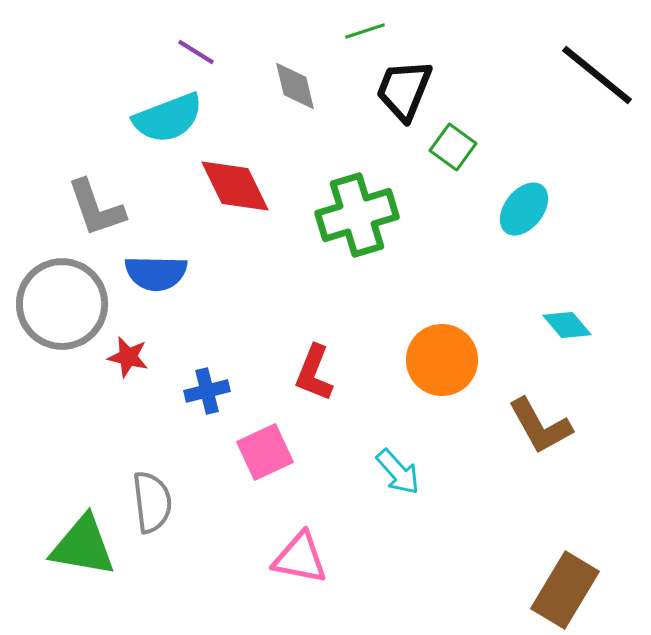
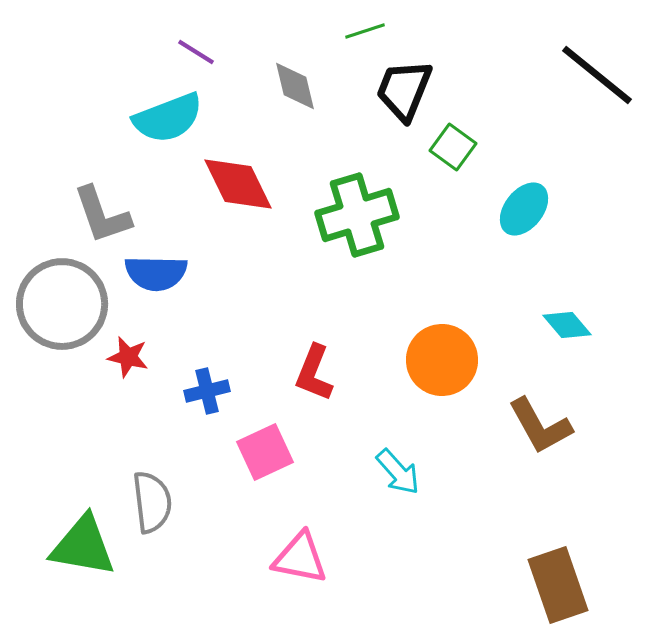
red diamond: moved 3 px right, 2 px up
gray L-shape: moved 6 px right, 7 px down
brown rectangle: moved 7 px left, 5 px up; rotated 50 degrees counterclockwise
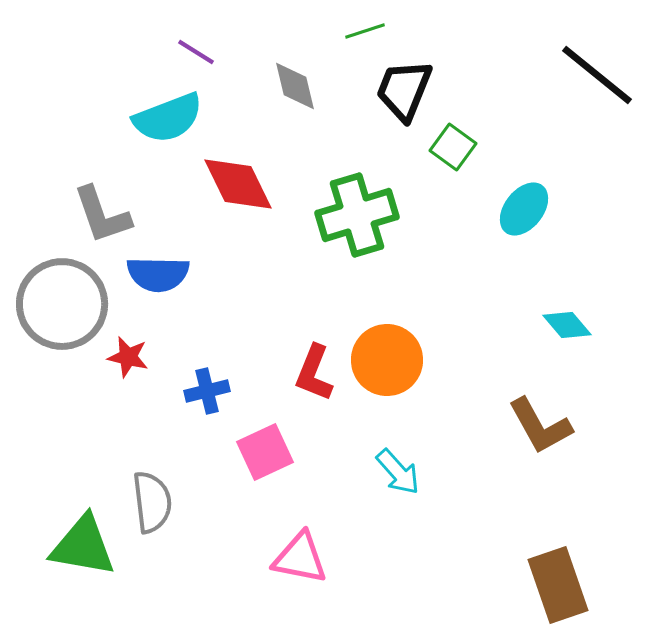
blue semicircle: moved 2 px right, 1 px down
orange circle: moved 55 px left
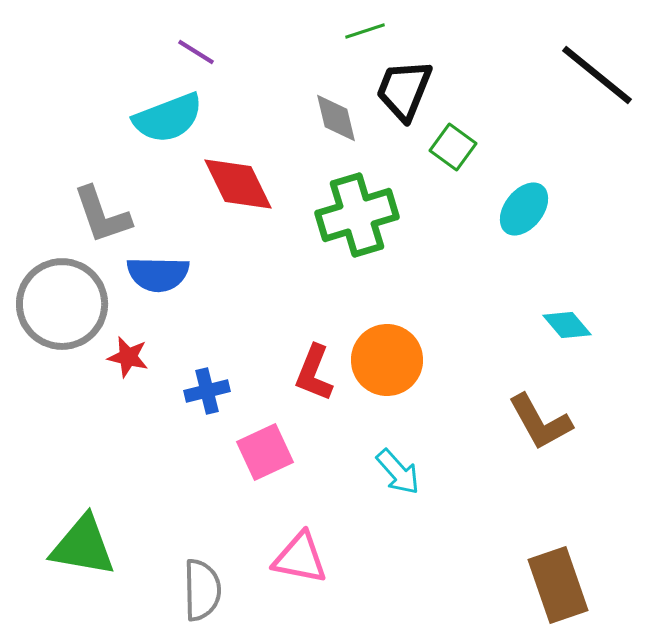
gray diamond: moved 41 px right, 32 px down
brown L-shape: moved 4 px up
gray semicircle: moved 50 px right, 88 px down; rotated 6 degrees clockwise
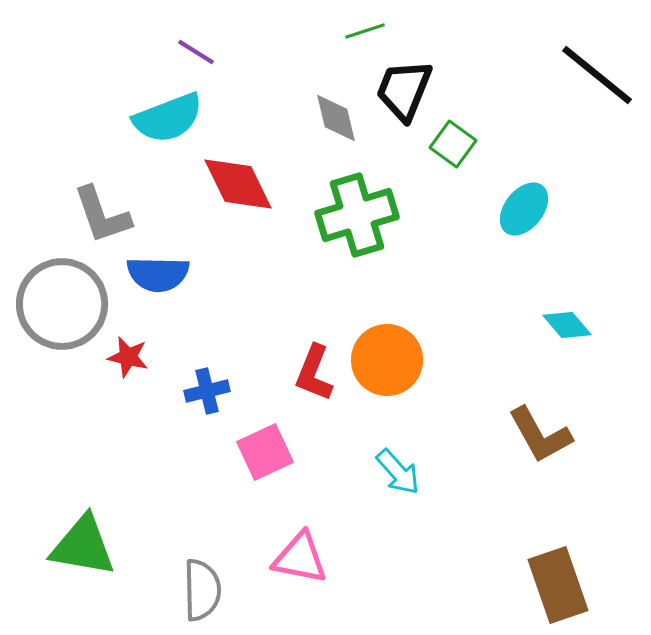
green square: moved 3 px up
brown L-shape: moved 13 px down
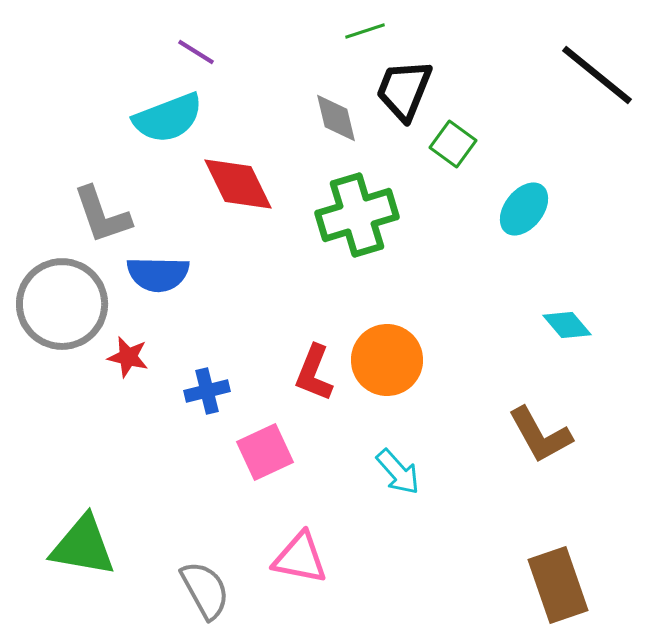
gray semicircle: moved 3 px right; rotated 28 degrees counterclockwise
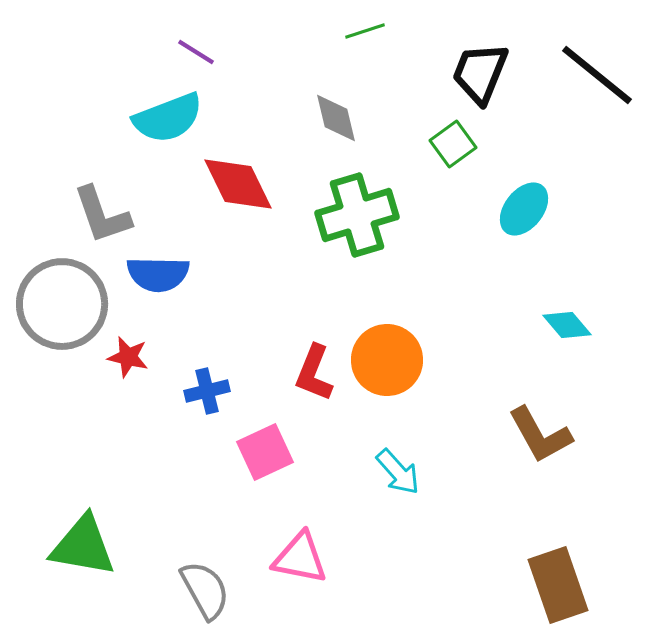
black trapezoid: moved 76 px right, 17 px up
green square: rotated 18 degrees clockwise
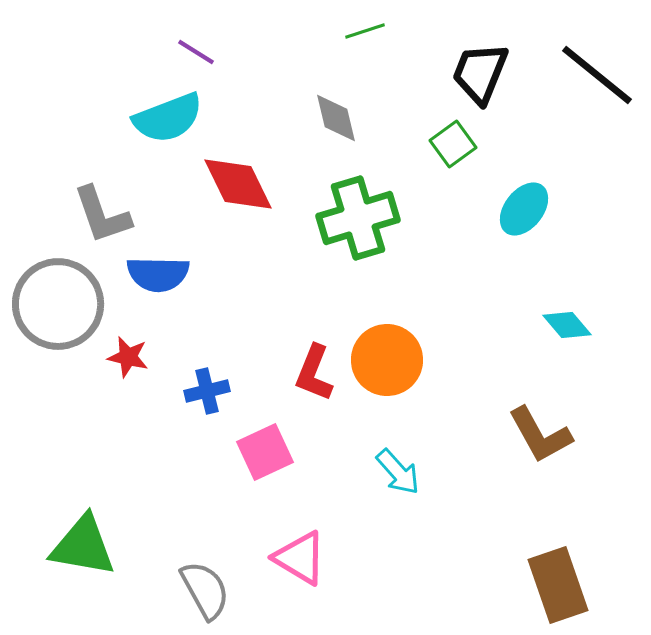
green cross: moved 1 px right, 3 px down
gray circle: moved 4 px left
pink triangle: rotated 20 degrees clockwise
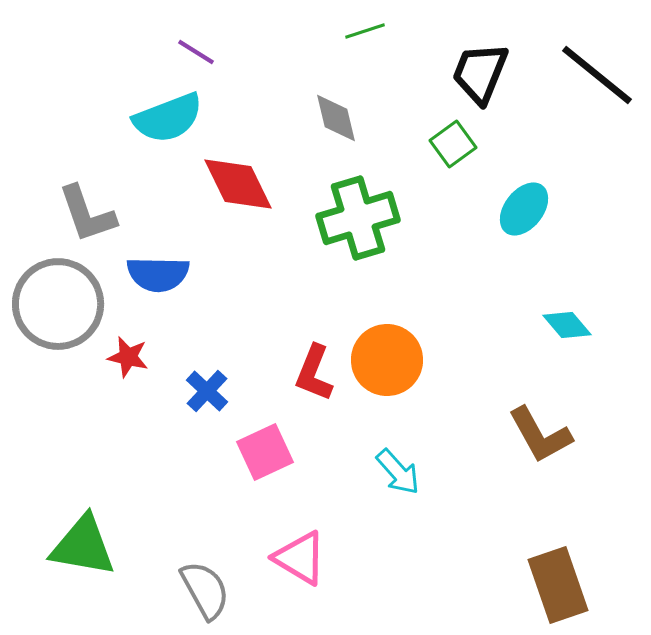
gray L-shape: moved 15 px left, 1 px up
blue cross: rotated 33 degrees counterclockwise
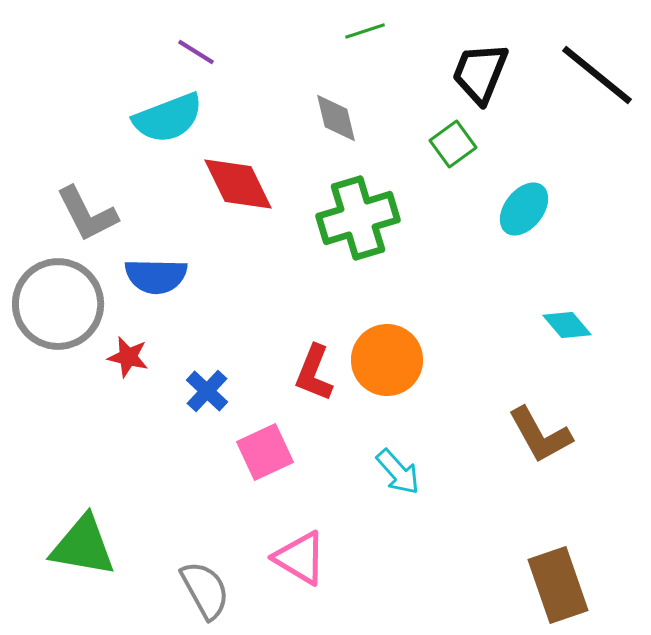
gray L-shape: rotated 8 degrees counterclockwise
blue semicircle: moved 2 px left, 2 px down
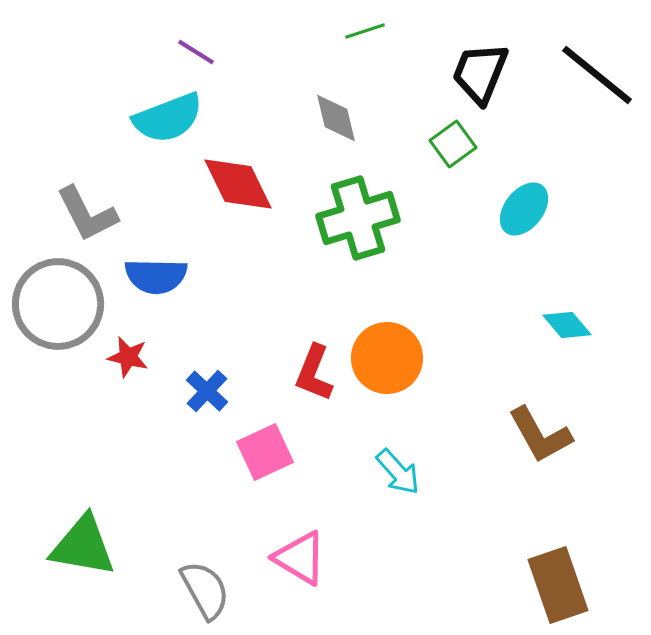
orange circle: moved 2 px up
